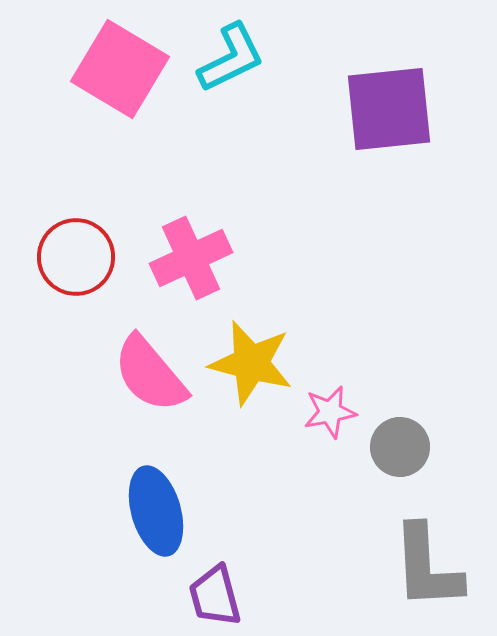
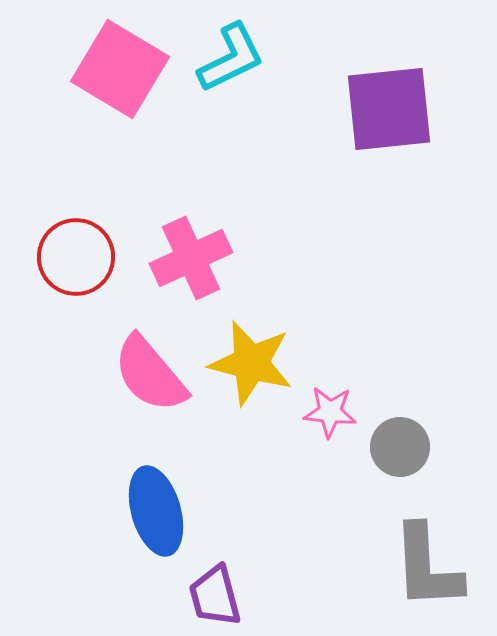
pink star: rotated 16 degrees clockwise
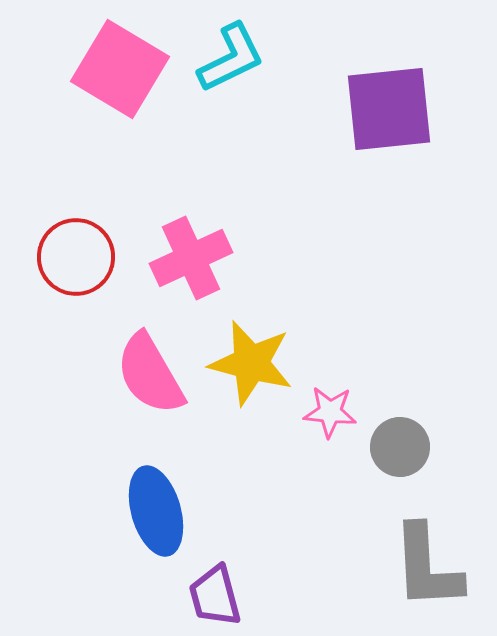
pink semicircle: rotated 10 degrees clockwise
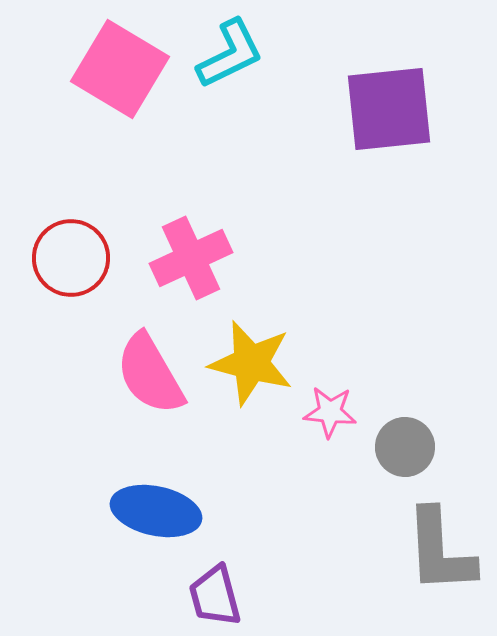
cyan L-shape: moved 1 px left, 4 px up
red circle: moved 5 px left, 1 px down
gray circle: moved 5 px right
blue ellipse: rotated 62 degrees counterclockwise
gray L-shape: moved 13 px right, 16 px up
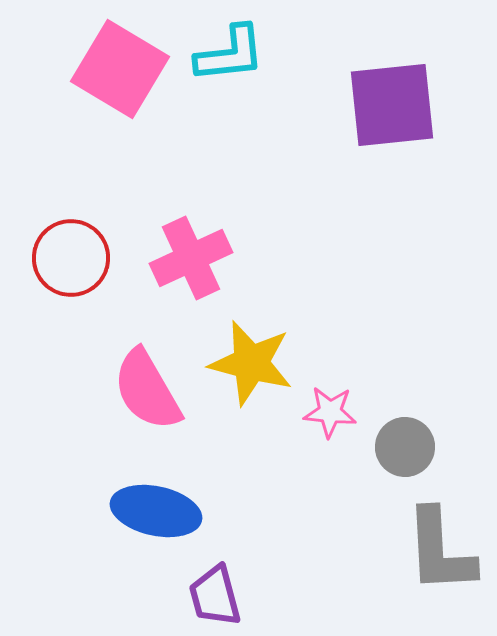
cyan L-shape: rotated 20 degrees clockwise
purple square: moved 3 px right, 4 px up
pink semicircle: moved 3 px left, 16 px down
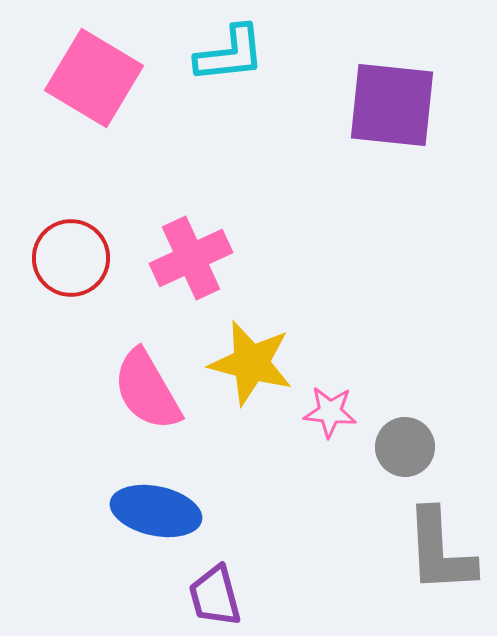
pink square: moved 26 px left, 9 px down
purple square: rotated 12 degrees clockwise
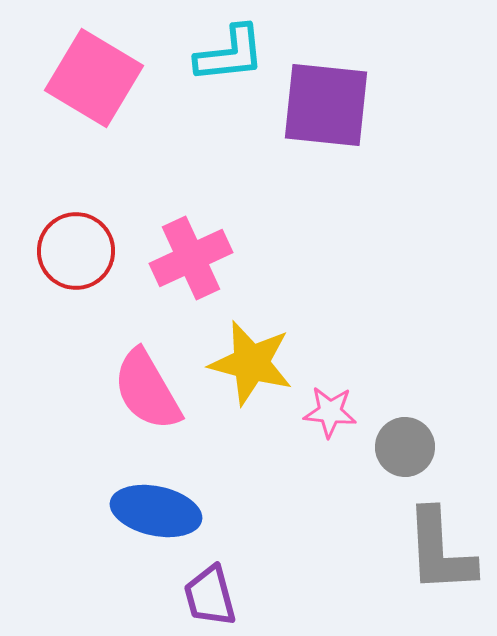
purple square: moved 66 px left
red circle: moved 5 px right, 7 px up
purple trapezoid: moved 5 px left
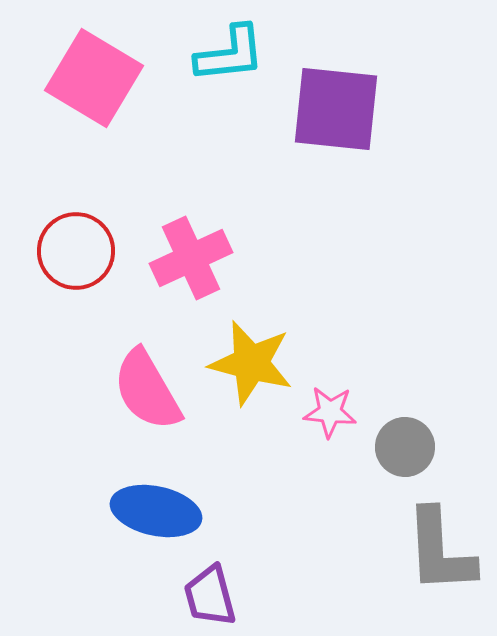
purple square: moved 10 px right, 4 px down
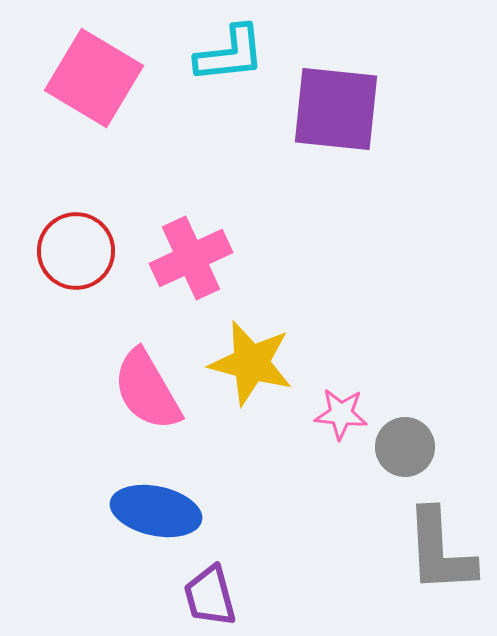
pink star: moved 11 px right, 2 px down
